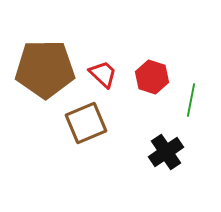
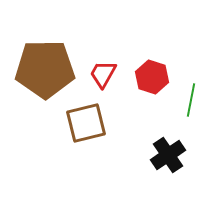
red trapezoid: rotated 104 degrees counterclockwise
brown square: rotated 9 degrees clockwise
black cross: moved 2 px right, 3 px down
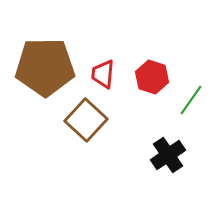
brown pentagon: moved 2 px up
red trapezoid: rotated 24 degrees counterclockwise
green line: rotated 24 degrees clockwise
brown square: moved 3 px up; rotated 33 degrees counterclockwise
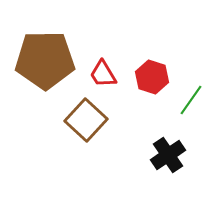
brown pentagon: moved 7 px up
red trapezoid: rotated 36 degrees counterclockwise
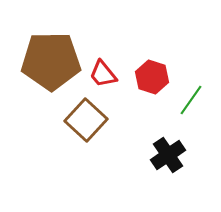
brown pentagon: moved 6 px right, 1 px down
red trapezoid: rotated 8 degrees counterclockwise
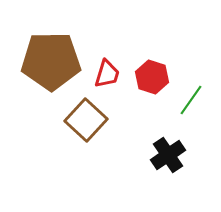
red trapezoid: moved 4 px right; rotated 124 degrees counterclockwise
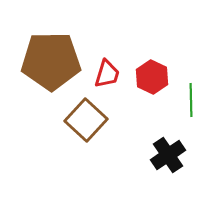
red hexagon: rotated 8 degrees clockwise
green line: rotated 36 degrees counterclockwise
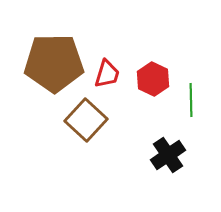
brown pentagon: moved 3 px right, 2 px down
red hexagon: moved 1 px right, 2 px down
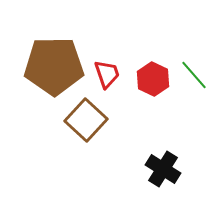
brown pentagon: moved 3 px down
red trapezoid: rotated 36 degrees counterclockwise
green line: moved 3 px right, 25 px up; rotated 40 degrees counterclockwise
black cross: moved 5 px left, 14 px down; rotated 24 degrees counterclockwise
